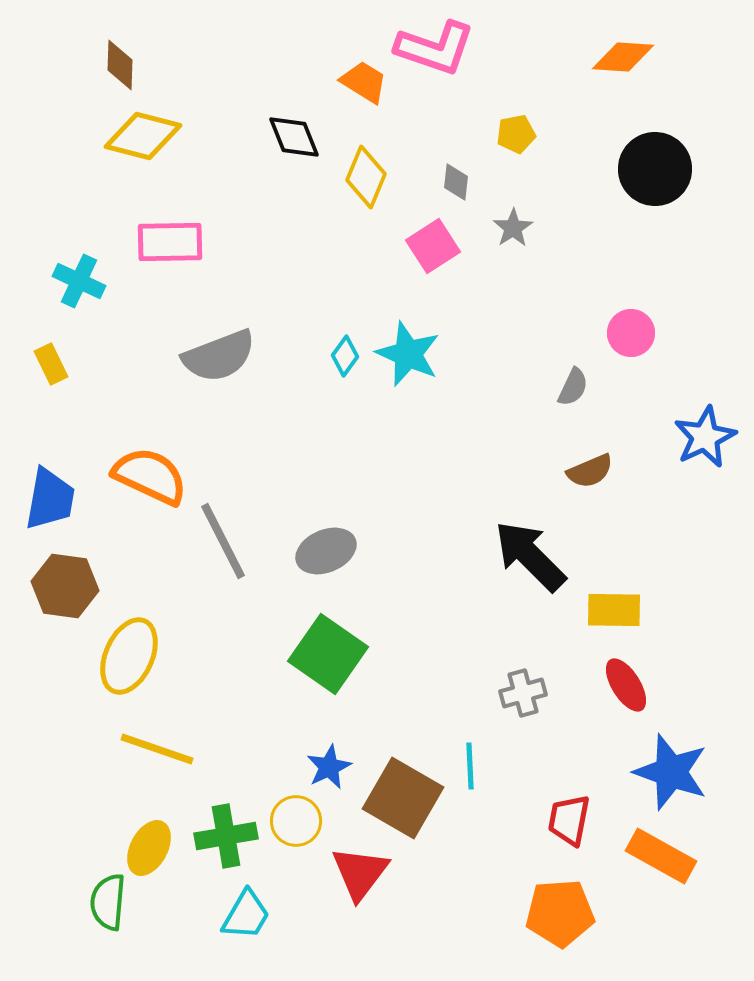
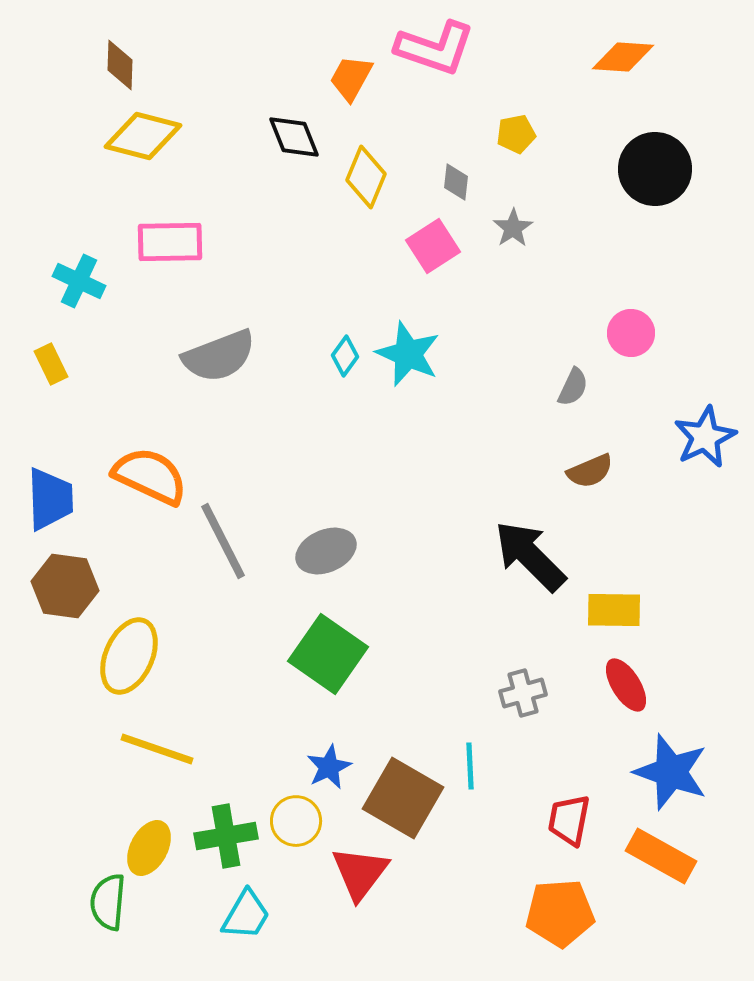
orange trapezoid at (364, 82): moved 13 px left, 4 px up; rotated 93 degrees counterclockwise
blue trapezoid at (50, 499): rotated 12 degrees counterclockwise
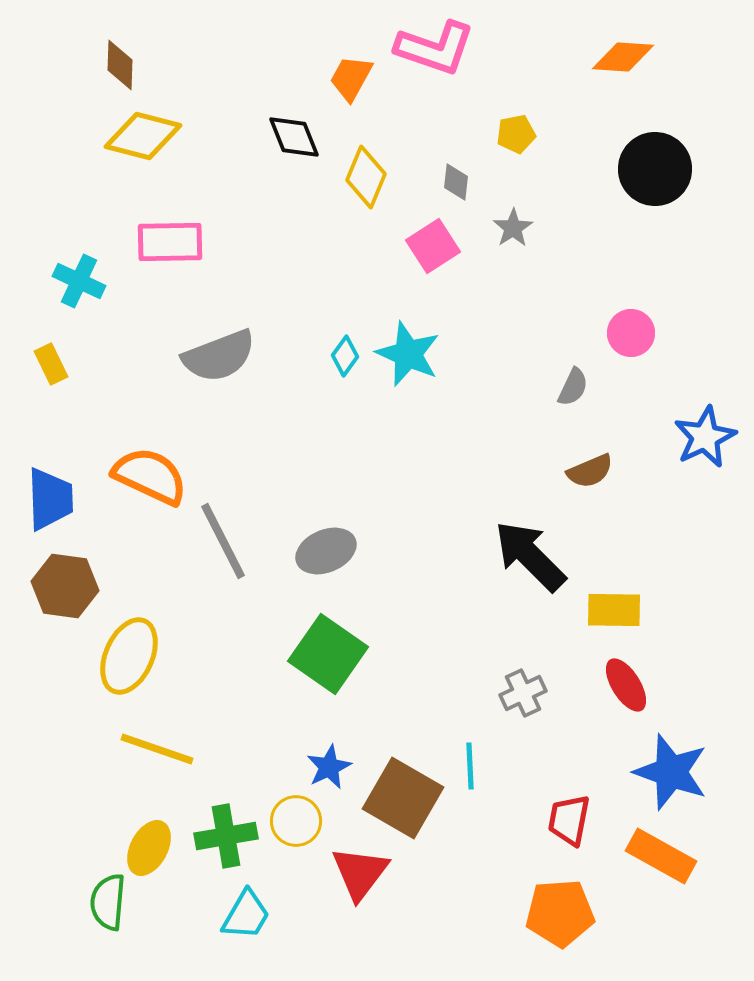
gray cross at (523, 693): rotated 9 degrees counterclockwise
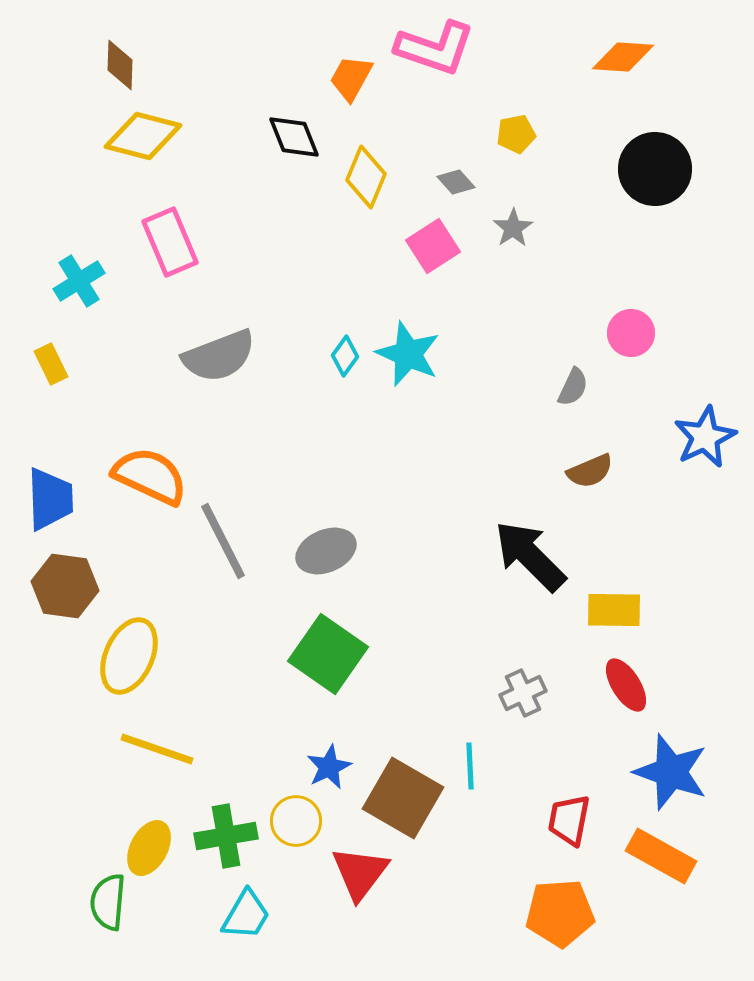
gray diamond at (456, 182): rotated 48 degrees counterclockwise
pink rectangle at (170, 242): rotated 68 degrees clockwise
cyan cross at (79, 281): rotated 33 degrees clockwise
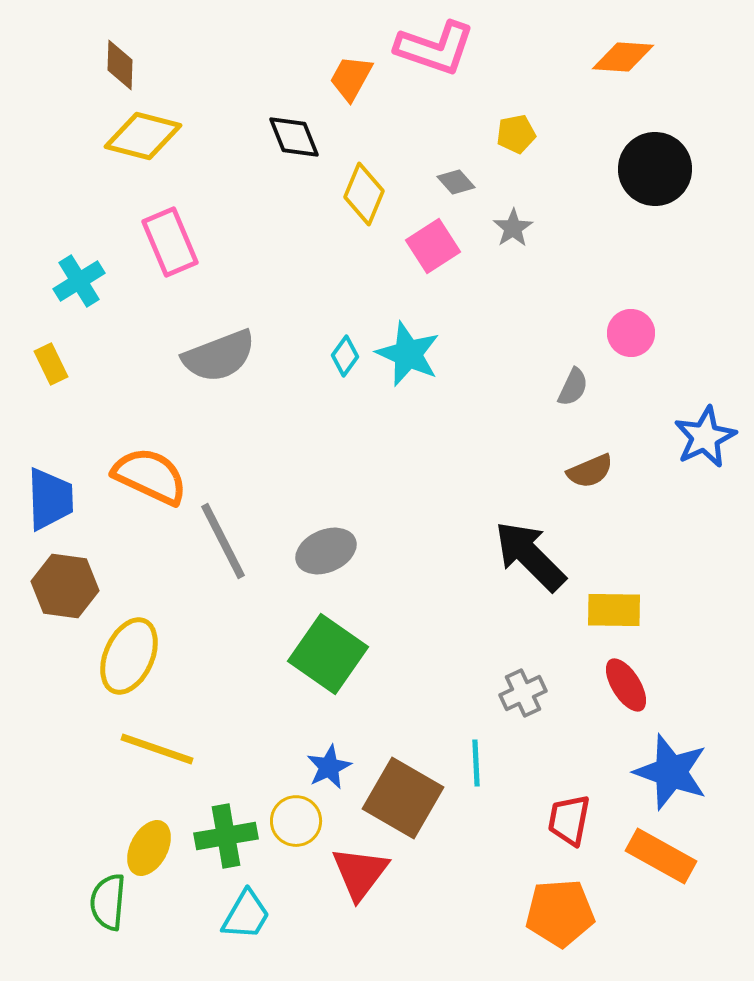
yellow diamond at (366, 177): moved 2 px left, 17 px down
cyan line at (470, 766): moved 6 px right, 3 px up
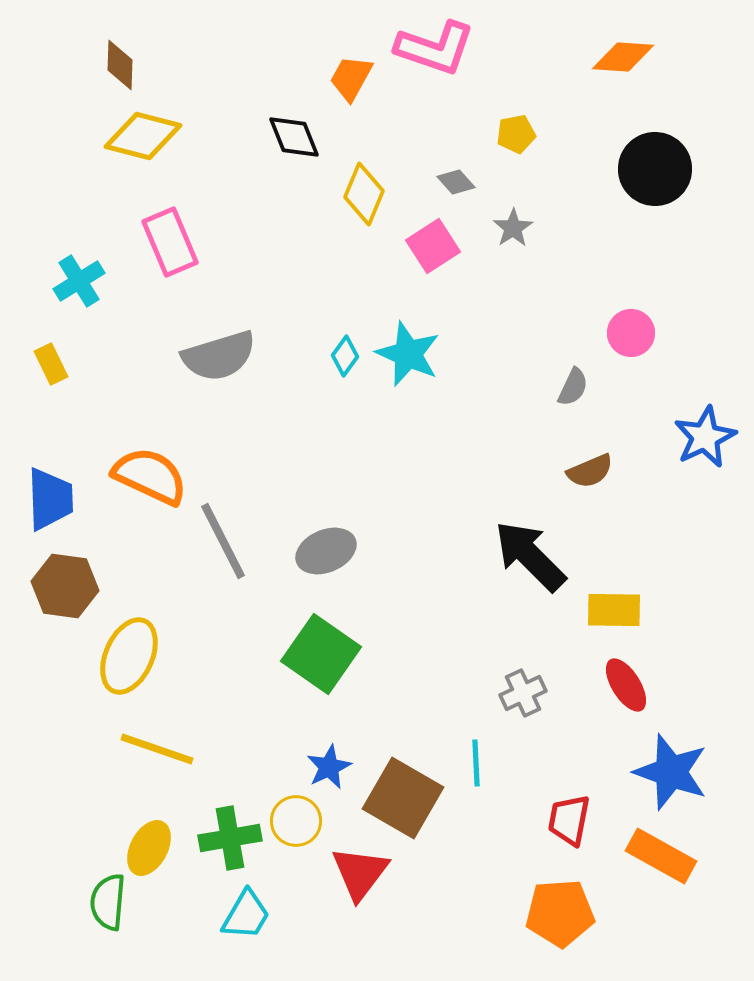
gray semicircle at (219, 356): rotated 4 degrees clockwise
green square at (328, 654): moved 7 px left
green cross at (226, 836): moved 4 px right, 2 px down
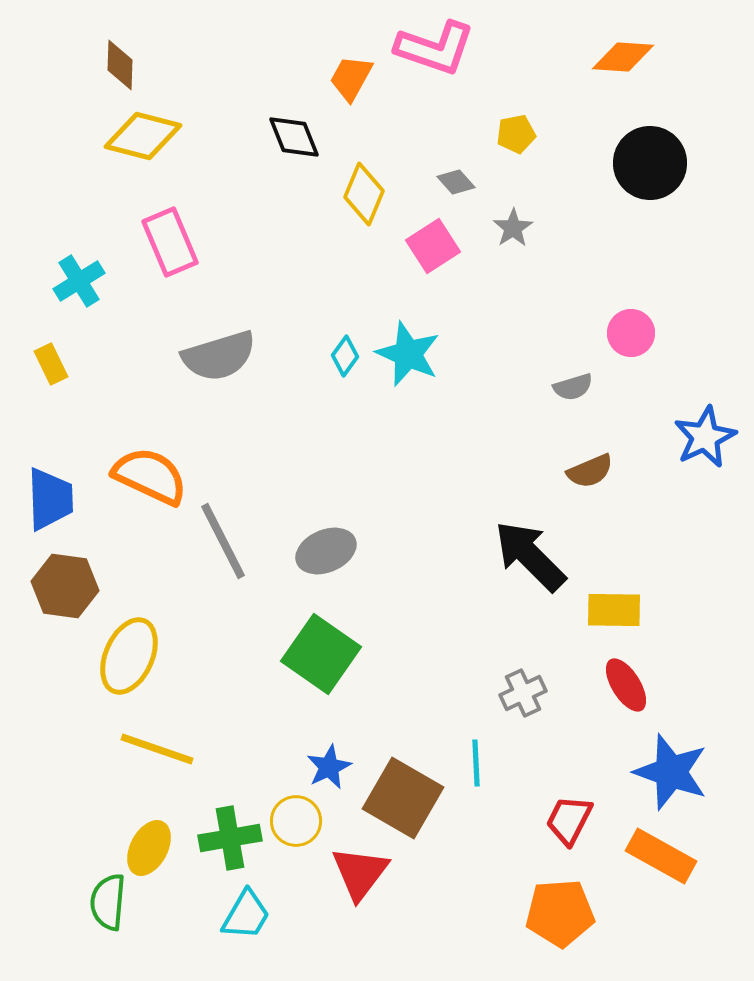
black circle at (655, 169): moved 5 px left, 6 px up
gray semicircle at (573, 387): rotated 48 degrees clockwise
red trapezoid at (569, 820): rotated 16 degrees clockwise
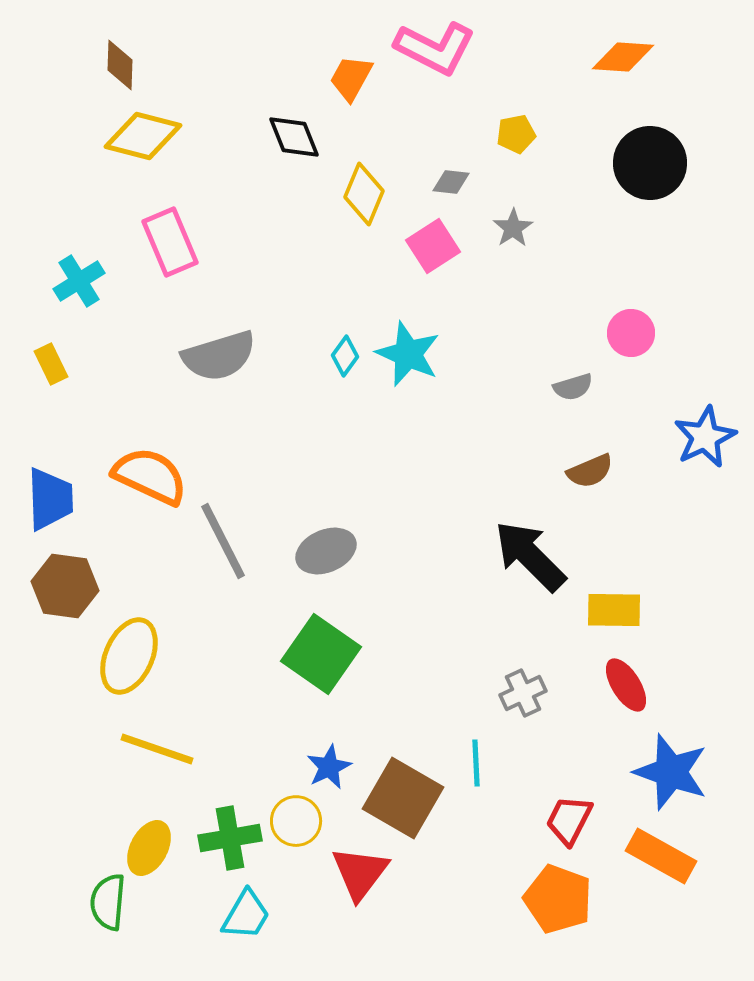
pink L-shape at (435, 48): rotated 8 degrees clockwise
gray diamond at (456, 182): moved 5 px left; rotated 42 degrees counterclockwise
orange pentagon at (560, 913): moved 2 px left, 14 px up; rotated 24 degrees clockwise
